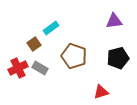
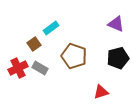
purple triangle: moved 2 px right, 3 px down; rotated 30 degrees clockwise
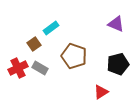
black pentagon: moved 6 px down
red triangle: rotated 14 degrees counterclockwise
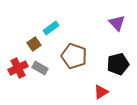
purple triangle: moved 1 px right, 1 px up; rotated 24 degrees clockwise
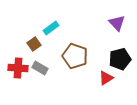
brown pentagon: moved 1 px right
black pentagon: moved 2 px right, 5 px up
red cross: rotated 30 degrees clockwise
red triangle: moved 5 px right, 14 px up
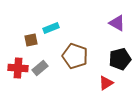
purple triangle: rotated 18 degrees counterclockwise
cyan rectangle: rotated 14 degrees clockwise
brown square: moved 3 px left, 4 px up; rotated 24 degrees clockwise
gray rectangle: rotated 70 degrees counterclockwise
red triangle: moved 5 px down
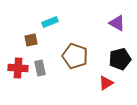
cyan rectangle: moved 1 px left, 6 px up
gray rectangle: rotated 63 degrees counterclockwise
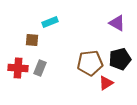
brown square: moved 1 px right; rotated 16 degrees clockwise
brown pentagon: moved 15 px right, 7 px down; rotated 25 degrees counterclockwise
gray rectangle: rotated 35 degrees clockwise
